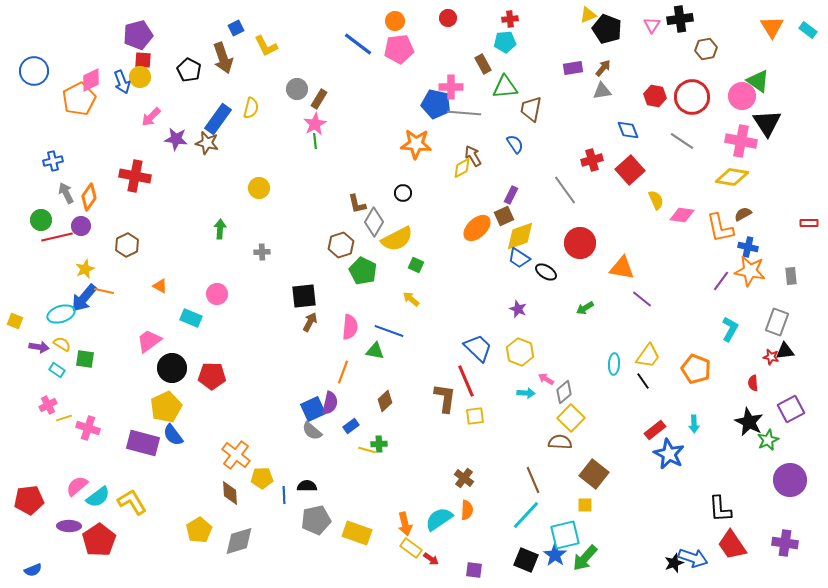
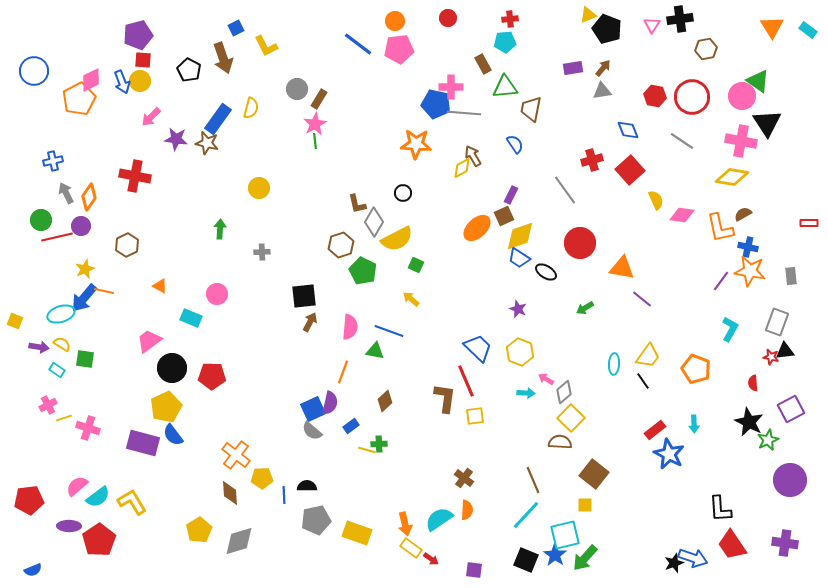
yellow circle at (140, 77): moved 4 px down
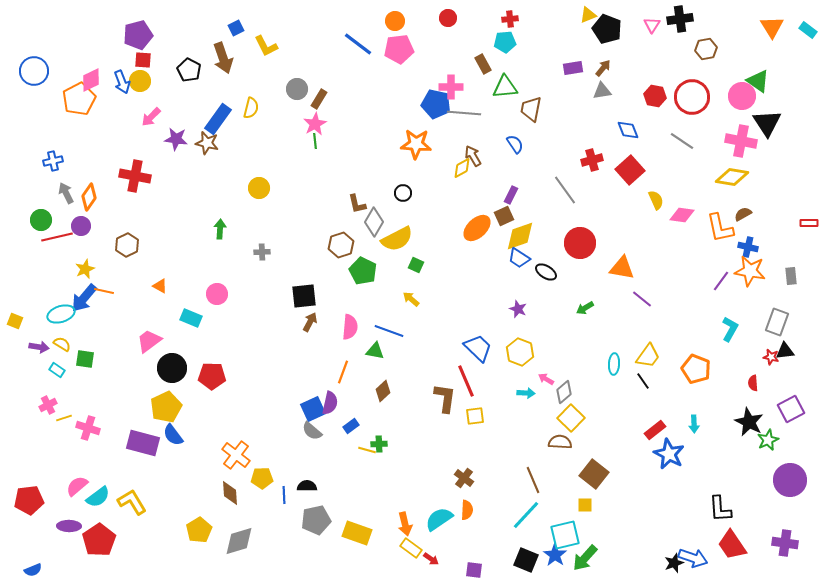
brown diamond at (385, 401): moved 2 px left, 10 px up
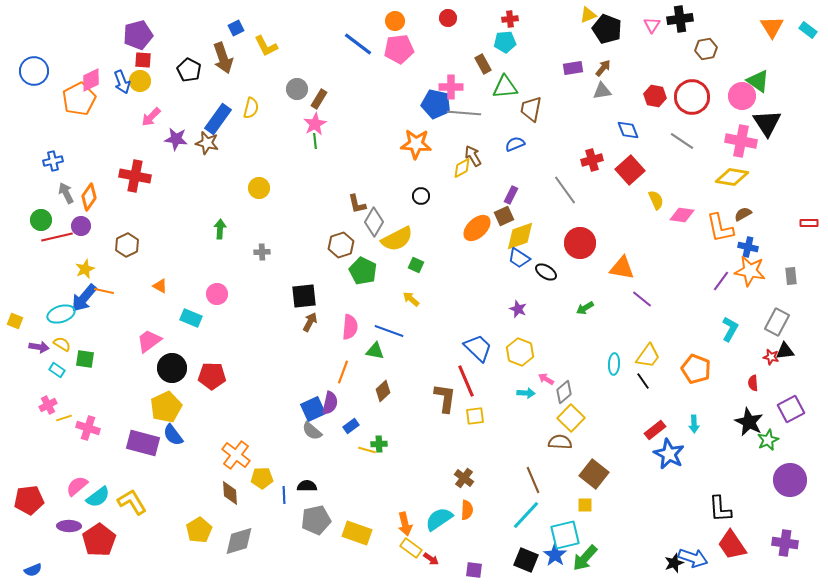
blue semicircle at (515, 144): rotated 78 degrees counterclockwise
black circle at (403, 193): moved 18 px right, 3 px down
gray rectangle at (777, 322): rotated 8 degrees clockwise
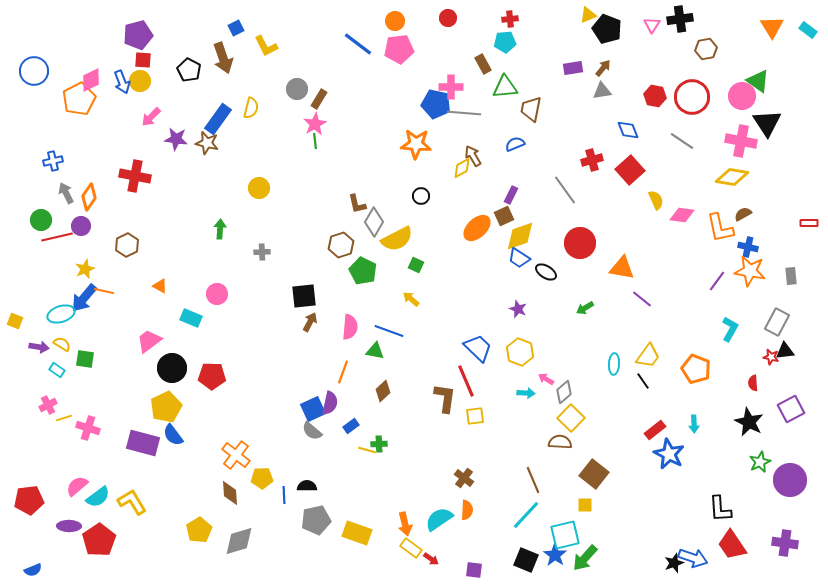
purple line at (721, 281): moved 4 px left
green star at (768, 440): moved 8 px left, 22 px down
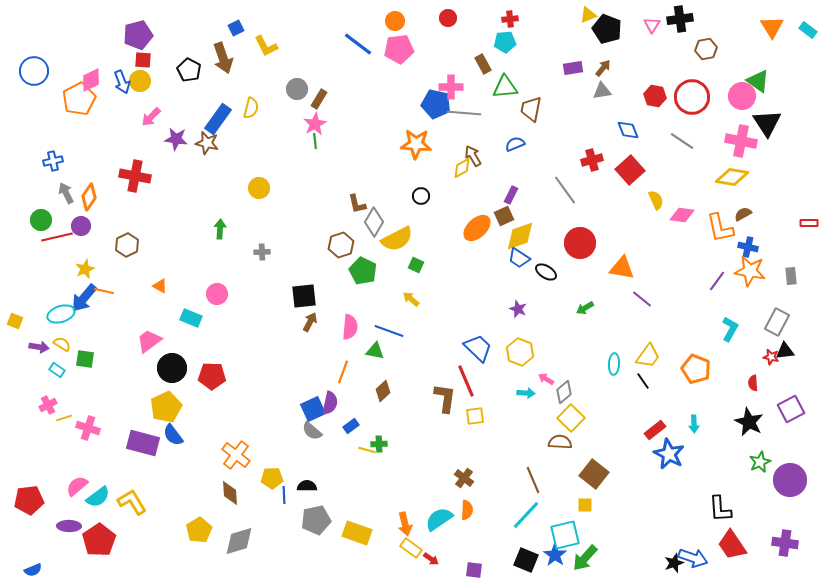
yellow pentagon at (262, 478): moved 10 px right
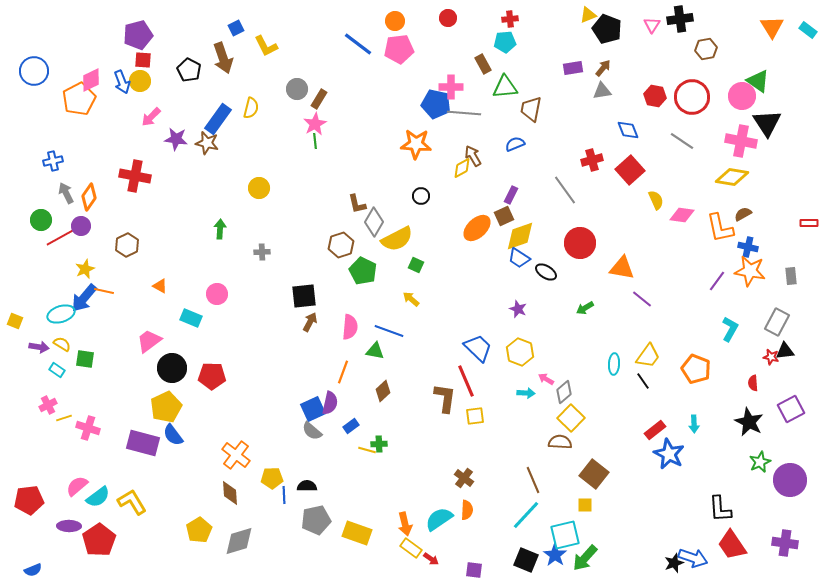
red line at (57, 237): moved 4 px right; rotated 16 degrees counterclockwise
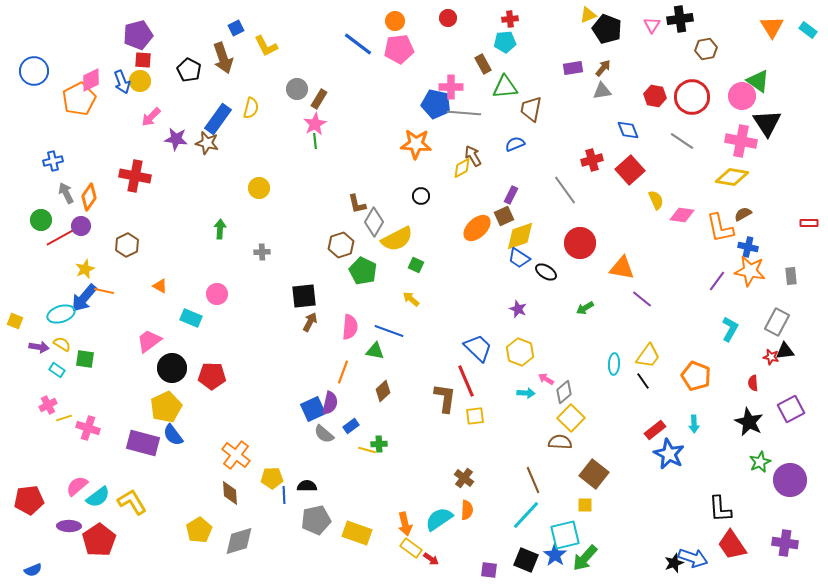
orange pentagon at (696, 369): moved 7 px down
gray semicircle at (312, 431): moved 12 px right, 3 px down
purple square at (474, 570): moved 15 px right
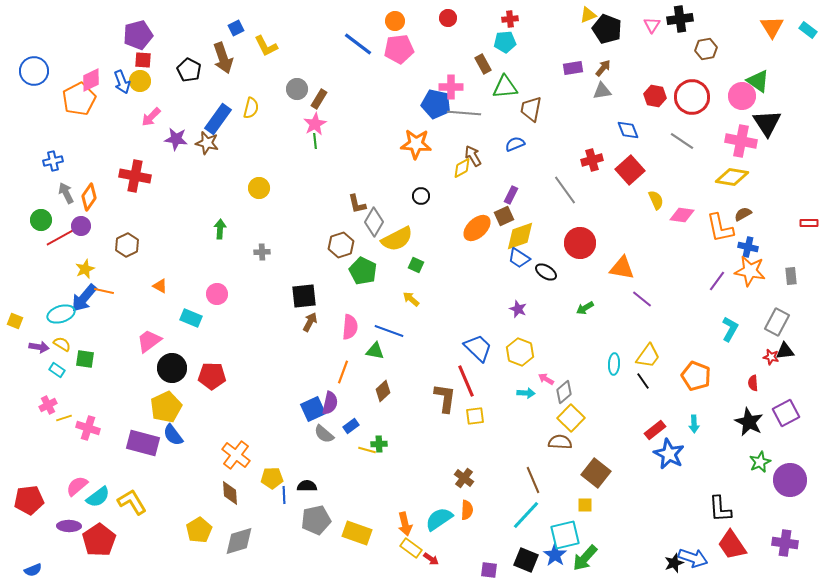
purple square at (791, 409): moved 5 px left, 4 px down
brown square at (594, 474): moved 2 px right, 1 px up
